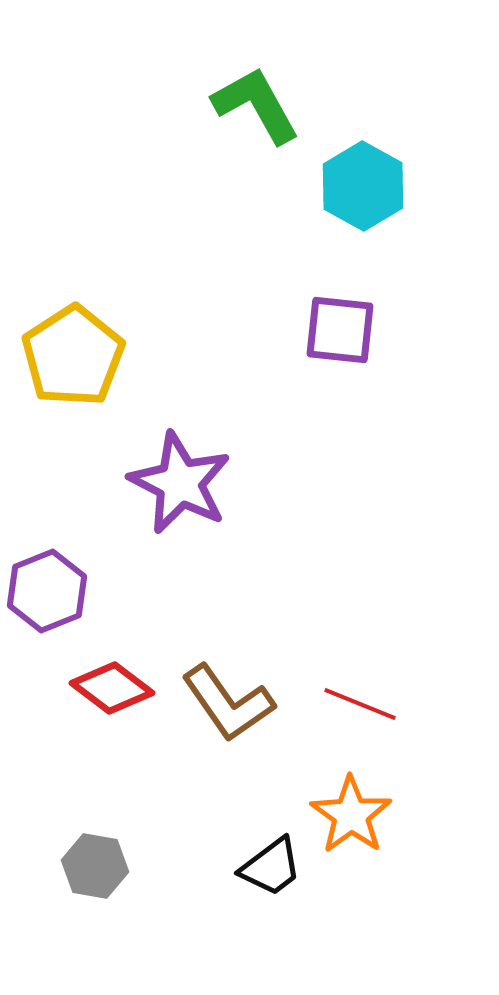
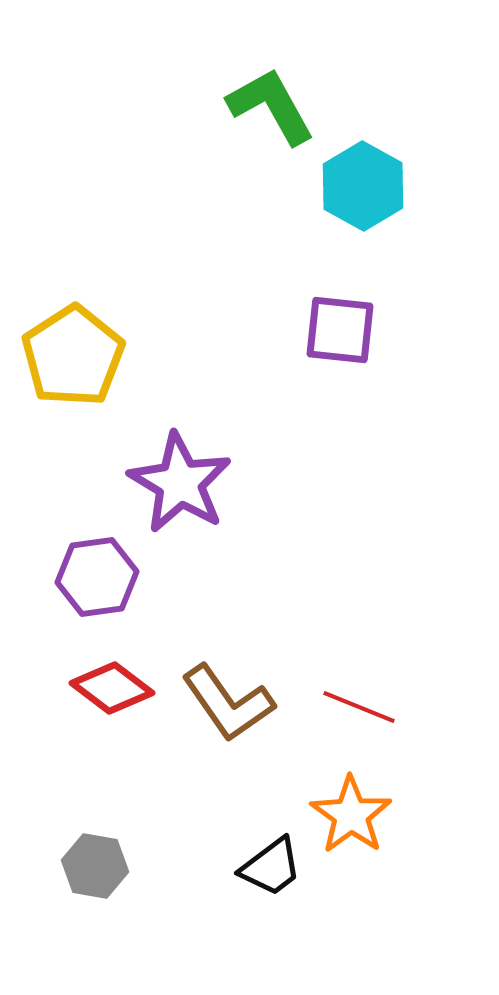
green L-shape: moved 15 px right, 1 px down
purple star: rotated 4 degrees clockwise
purple hexagon: moved 50 px right, 14 px up; rotated 14 degrees clockwise
red line: moved 1 px left, 3 px down
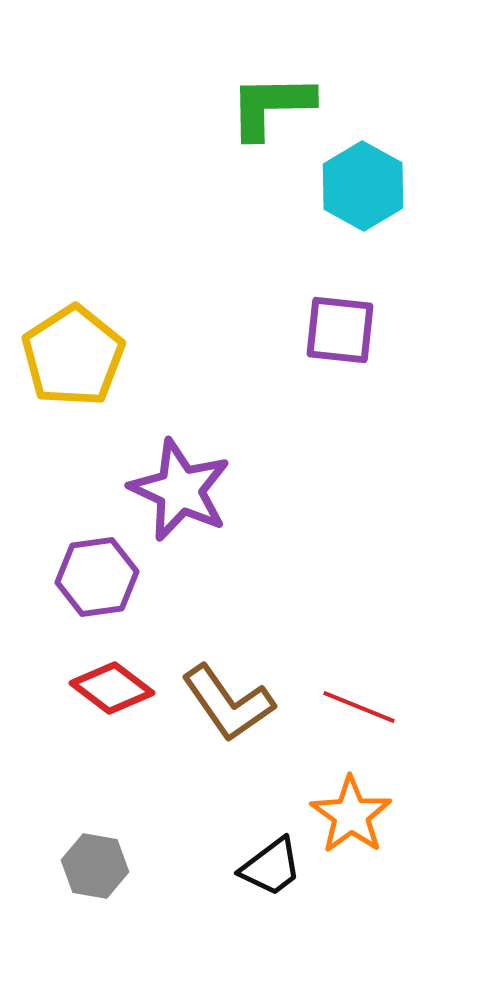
green L-shape: rotated 62 degrees counterclockwise
purple star: moved 7 px down; rotated 6 degrees counterclockwise
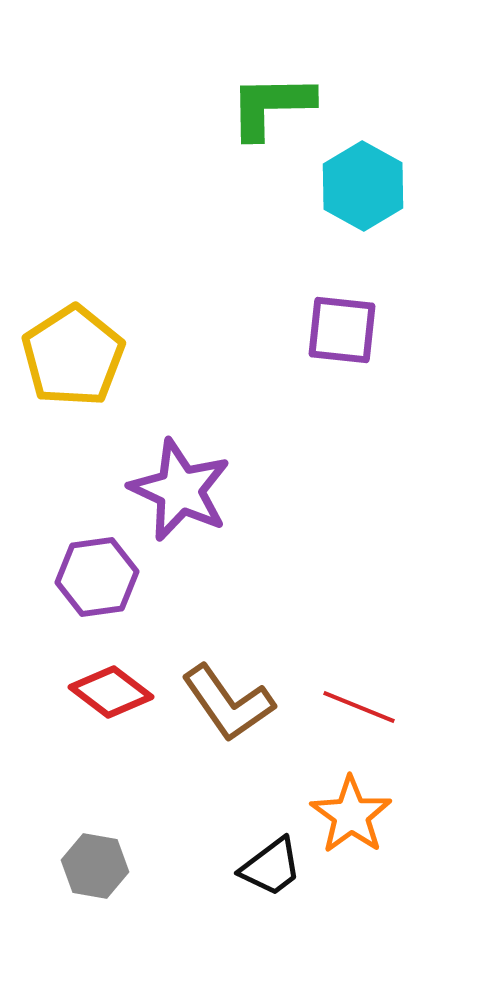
purple square: moved 2 px right
red diamond: moved 1 px left, 4 px down
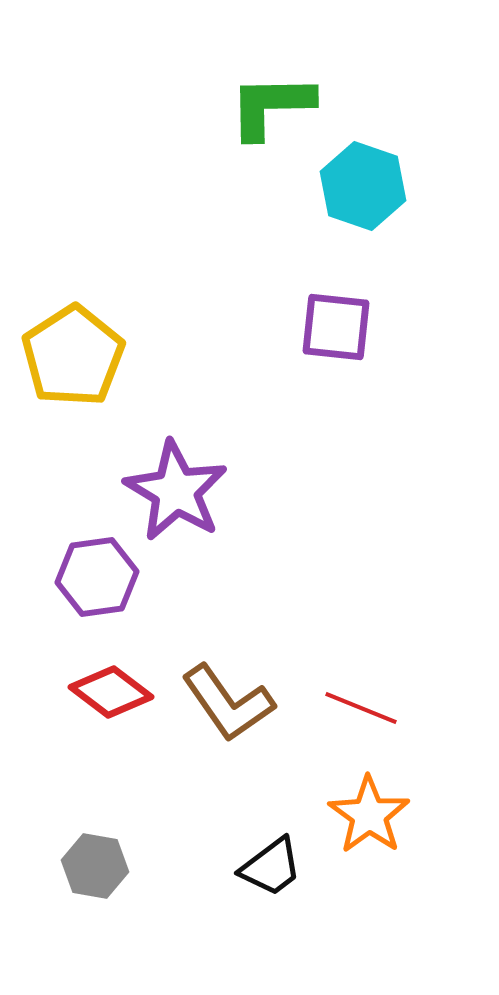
cyan hexagon: rotated 10 degrees counterclockwise
purple square: moved 6 px left, 3 px up
purple star: moved 4 px left, 1 px down; rotated 6 degrees clockwise
red line: moved 2 px right, 1 px down
orange star: moved 18 px right
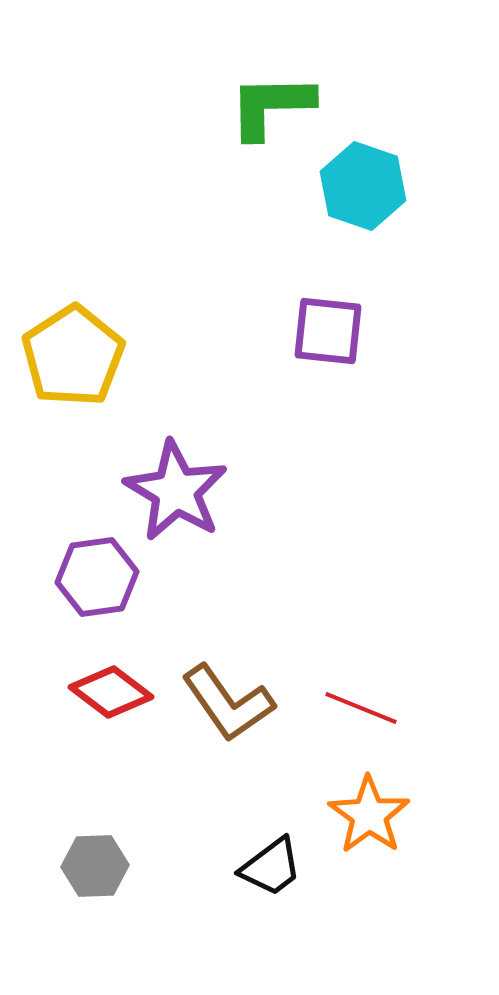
purple square: moved 8 px left, 4 px down
gray hexagon: rotated 12 degrees counterclockwise
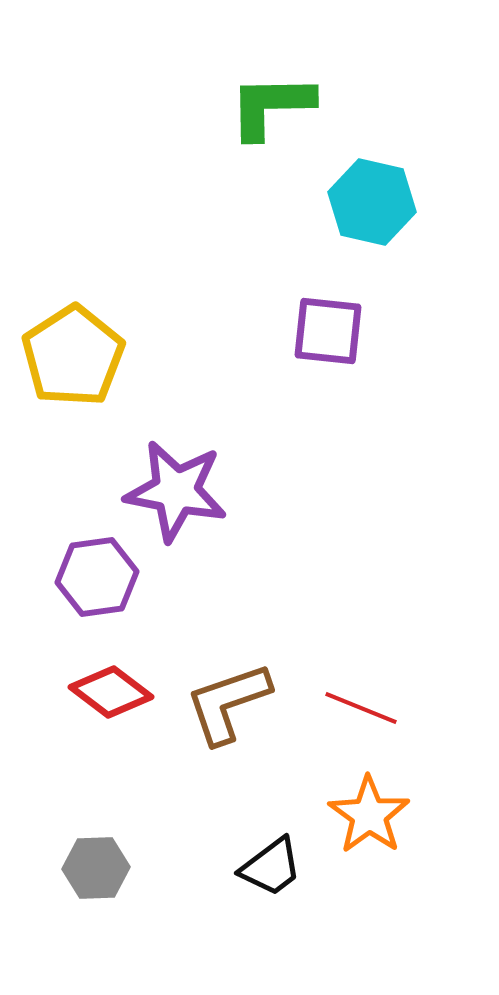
cyan hexagon: moved 9 px right, 16 px down; rotated 6 degrees counterclockwise
purple star: rotated 20 degrees counterclockwise
brown L-shape: rotated 106 degrees clockwise
gray hexagon: moved 1 px right, 2 px down
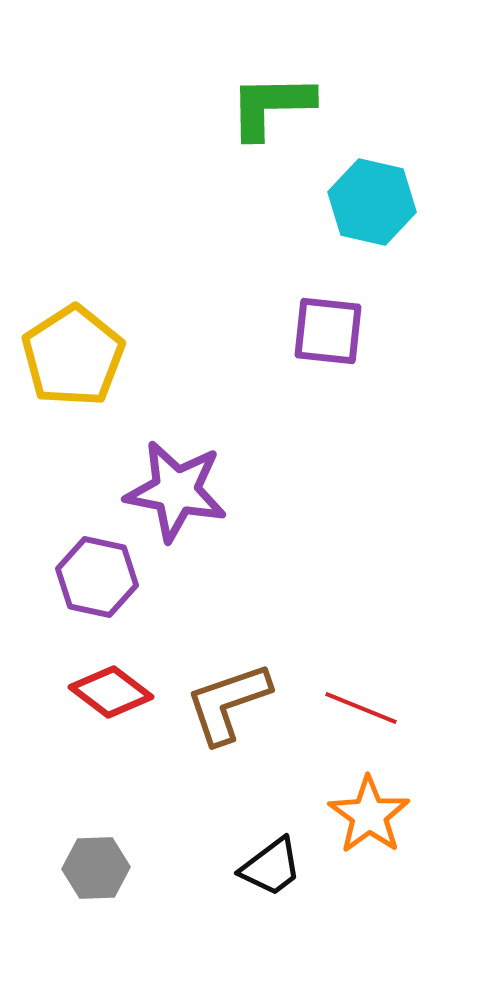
purple hexagon: rotated 20 degrees clockwise
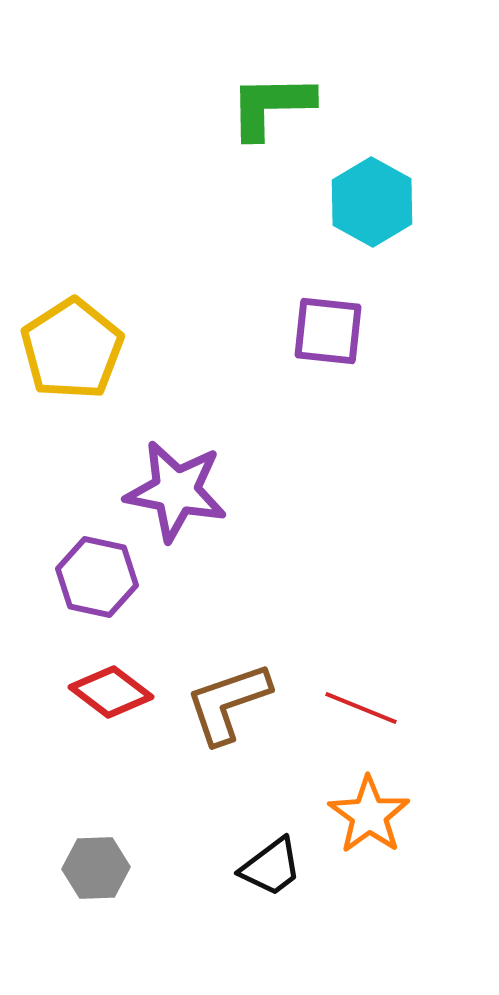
cyan hexagon: rotated 16 degrees clockwise
yellow pentagon: moved 1 px left, 7 px up
